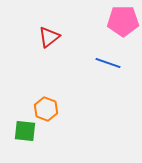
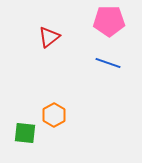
pink pentagon: moved 14 px left
orange hexagon: moved 8 px right, 6 px down; rotated 10 degrees clockwise
green square: moved 2 px down
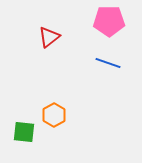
green square: moved 1 px left, 1 px up
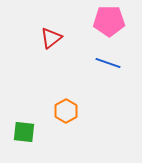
red triangle: moved 2 px right, 1 px down
orange hexagon: moved 12 px right, 4 px up
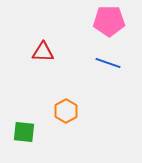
red triangle: moved 8 px left, 14 px down; rotated 40 degrees clockwise
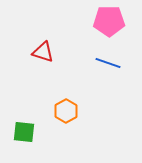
red triangle: rotated 15 degrees clockwise
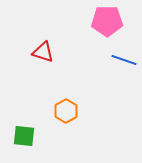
pink pentagon: moved 2 px left
blue line: moved 16 px right, 3 px up
green square: moved 4 px down
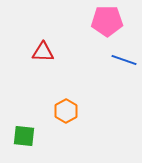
red triangle: rotated 15 degrees counterclockwise
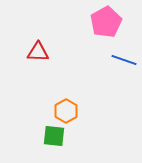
pink pentagon: moved 1 px left, 1 px down; rotated 28 degrees counterclockwise
red triangle: moved 5 px left
green square: moved 30 px right
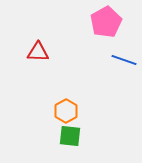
green square: moved 16 px right
